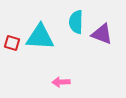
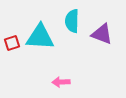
cyan semicircle: moved 4 px left, 1 px up
red square: rotated 35 degrees counterclockwise
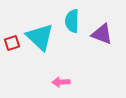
cyan triangle: rotated 40 degrees clockwise
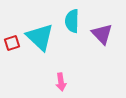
purple triangle: rotated 25 degrees clockwise
pink arrow: rotated 96 degrees counterclockwise
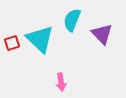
cyan semicircle: moved 1 px up; rotated 20 degrees clockwise
cyan triangle: moved 2 px down
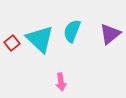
cyan semicircle: moved 11 px down
purple triangle: moved 8 px right; rotated 35 degrees clockwise
red square: rotated 21 degrees counterclockwise
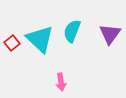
purple triangle: rotated 15 degrees counterclockwise
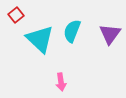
red square: moved 4 px right, 28 px up
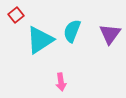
cyan triangle: moved 1 px down; rotated 44 degrees clockwise
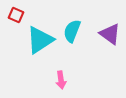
red square: rotated 28 degrees counterclockwise
purple triangle: rotated 30 degrees counterclockwise
pink arrow: moved 2 px up
